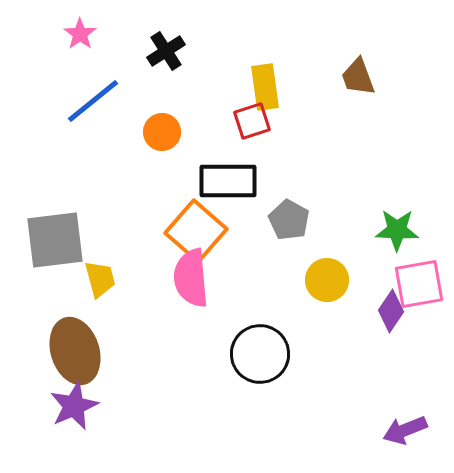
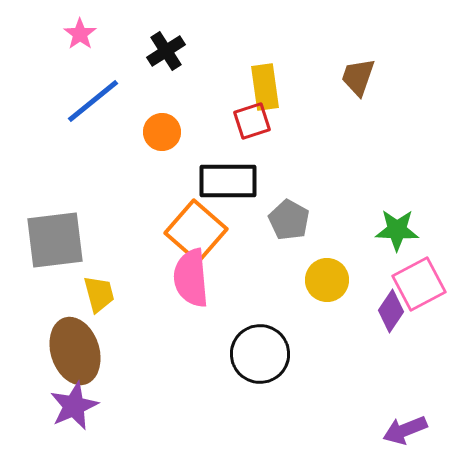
brown trapezoid: rotated 39 degrees clockwise
yellow trapezoid: moved 1 px left, 15 px down
pink square: rotated 18 degrees counterclockwise
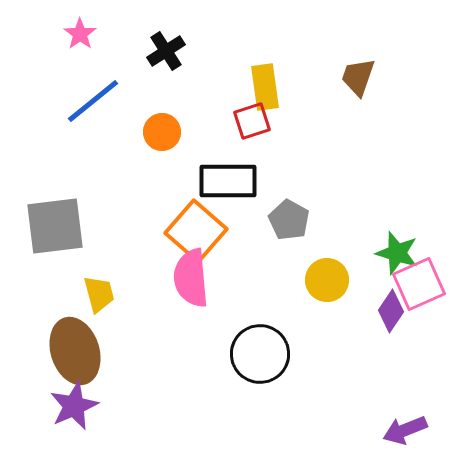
green star: moved 23 px down; rotated 15 degrees clockwise
gray square: moved 14 px up
pink square: rotated 4 degrees clockwise
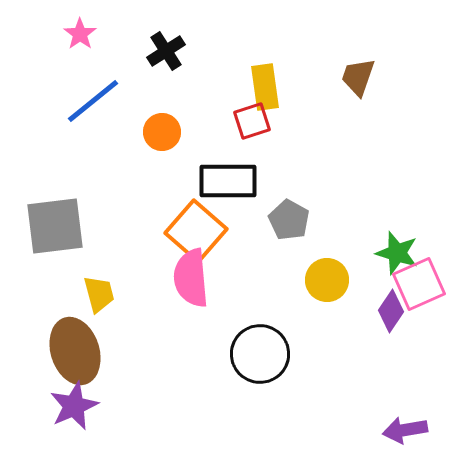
purple arrow: rotated 12 degrees clockwise
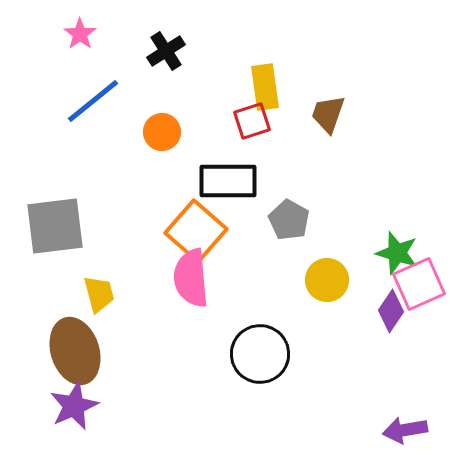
brown trapezoid: moved 30 px left, 37 px down
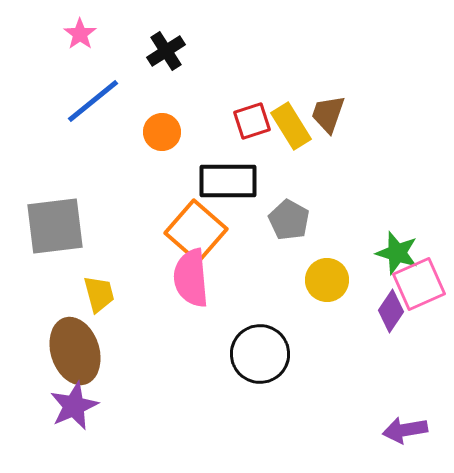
yellow rectangle: moved 26 px right, 39 px down; rotated 24 degrees counterclockwise
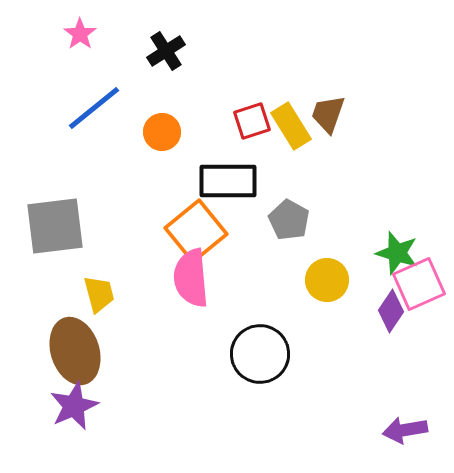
blue line: moved 1 px right, 7 px down
orange square: rotated 10 degrees clockwise
